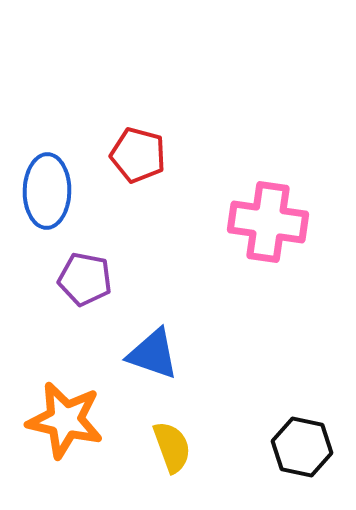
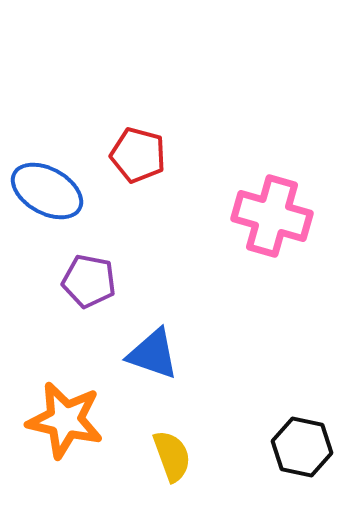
blue ellipse: rotated 62 degrees counterclockwise
pink cross: moved 4 px right, 6 px up; rotated 8 degrees clockwise
purple pentagon: moved 4 px right, 2 px down
yellow semicircle: moved 9 px down
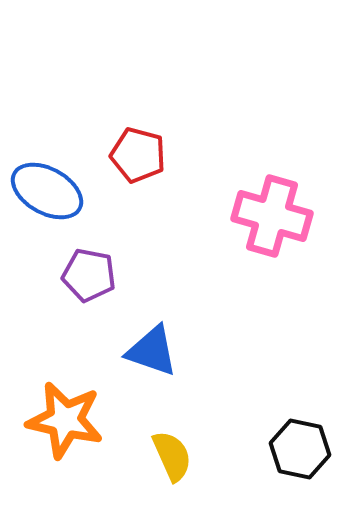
purple pentagon: moved 6 px up
blue triangle: moved 1 px left, 3 px up
black hexagon: moved 2 px left, 2 px down
yellow semicircle: rotated 4 degrees counterclockwise
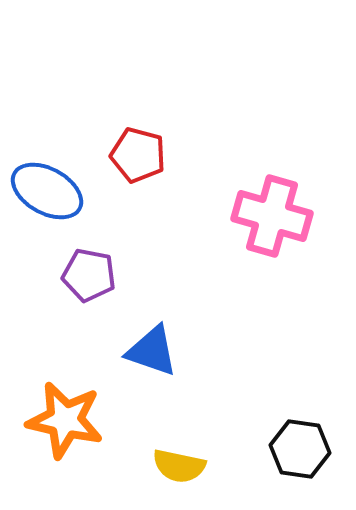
black hexagon: rotated 4 degrees counterclockwise
yellow semicircle: moved 7 px right, 10 px down; rotated 126 degrees clockwise
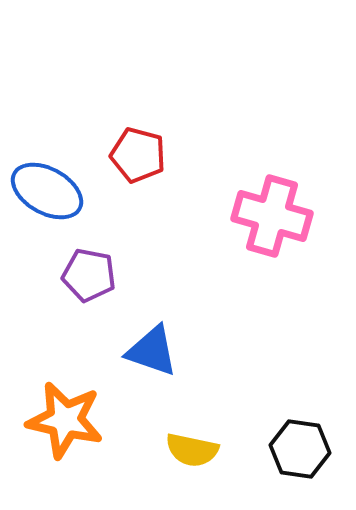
yellow semicircle: moved 13 px right, 16 px up
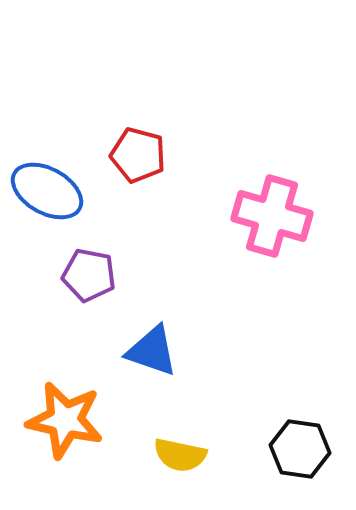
yellow semicircle: moved 12 px left, 5 px down
